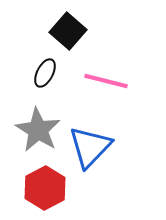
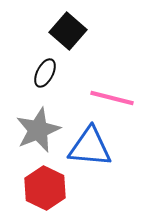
pink line: moved 6 px right, 17 px down
gray star: rotated 18 degrees clockwise
blue triangle: rotated 51 degrees clockwise
red hexagon: rotated 6 degrees counterclockwise
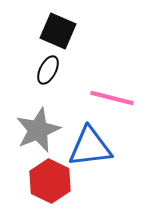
black square: moved 10 px left; rotated 18 degrees counterclockwise
black ellipse: moved 3 px right, 3 px up
blue triangle: rotated 12 degrees counterclockwise
red hexagon: moved 5 px right, 7 px up
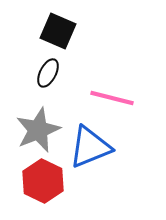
black ellipse: moved 3 px down
blue triangle: rotated 15 degrees counterclockwise
red hexagon: moved 7 px left
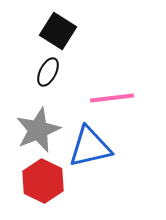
black square: rotated 9 degrees clockwise
black ellipse: moved 1 px up
pink line: rotated 21 degrees counterclockwise
blue triangle: rotated 9 degrees clockwise
